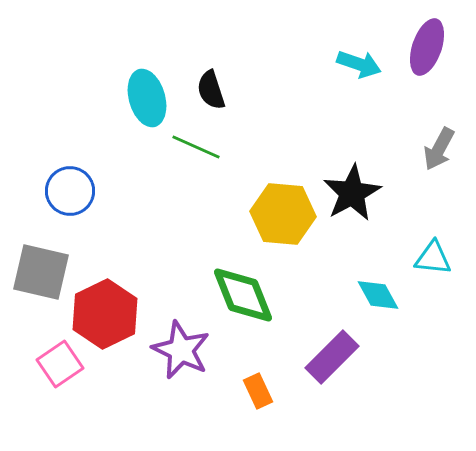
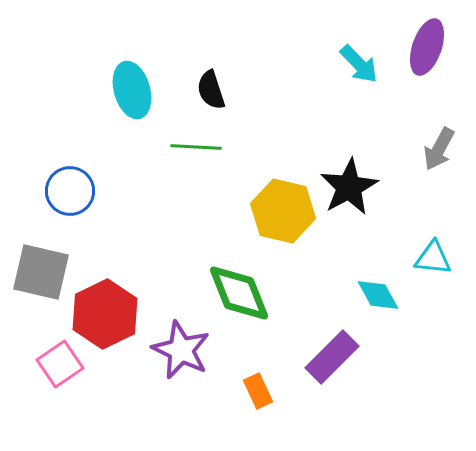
cyan arrow: rotated 27 degrees clockwise
cyan ellipse: moved 15 px left, 8 px up
green line: rotated 21 degrees counterclockwise
black star: moved 3 px left, 6 px up
yellow hexagon: moved 3 px up; rotated 8 degrees clockwise
green diamond: moved 4 px left, 2 px up
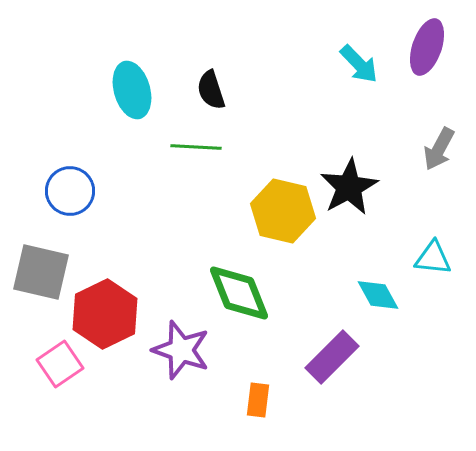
purple star: rotated 6 degrees counterclockwise
orange rectangle: moved 9 px down; rotated 32 degrees clockwise
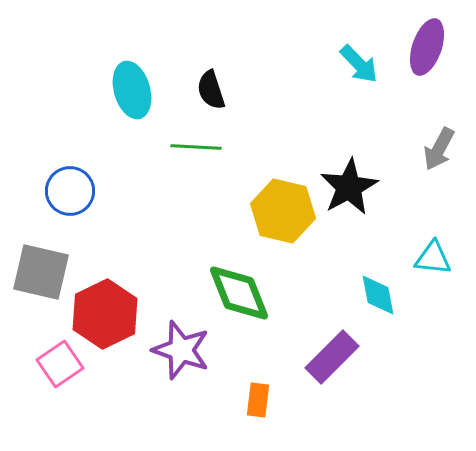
cyan diamond: rotated 18 degrees clockwise
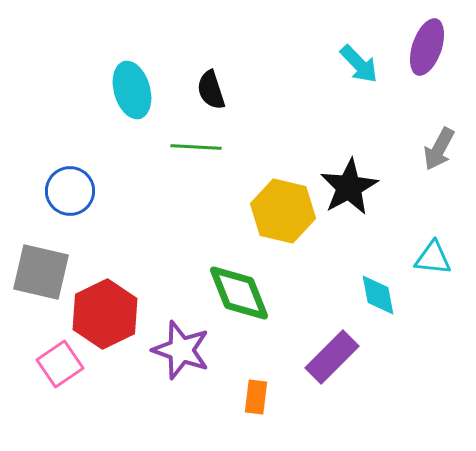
orange rectangle: moved 2 px left, 3 px up
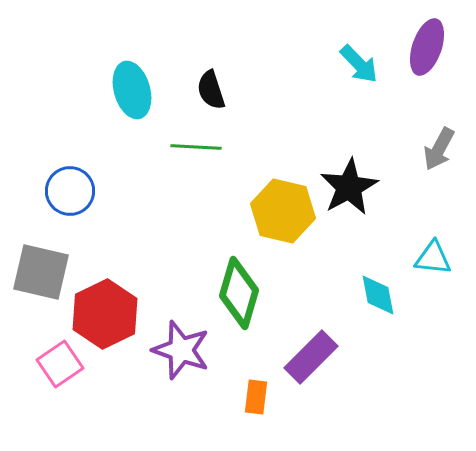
green diamond: rotated 38 degrees clockwise
purple rectangle: moved 21 px left
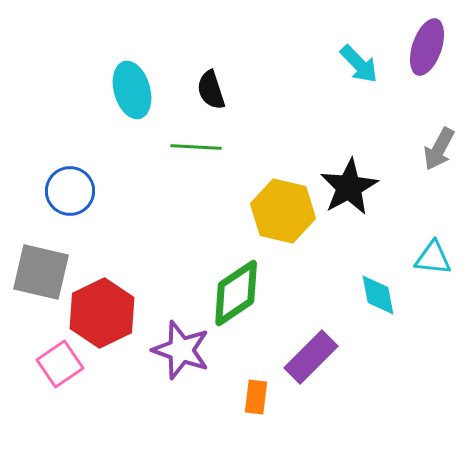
green diamond: moved 3 px left; rotated 40 degrees clockwise
red hexagon: moved 3 px left, 1 px up
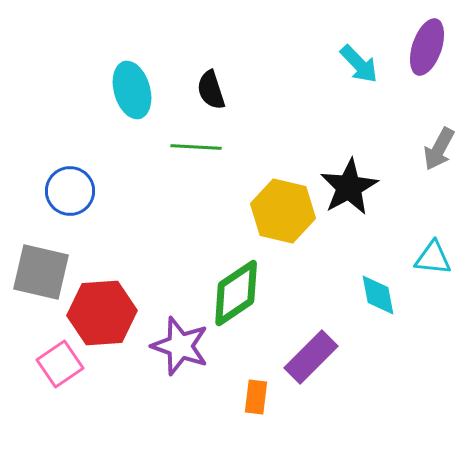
red hexagon: rotated 22 degrees clockwise
purple star: moved 1 px left, 4 px up
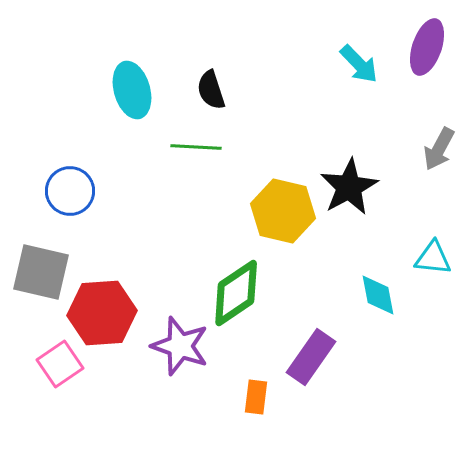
purple rectangle: rotated 10 degrees counterclockwise
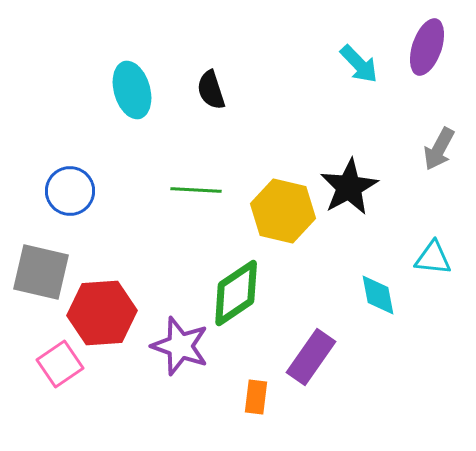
green line: moved 43 px down
